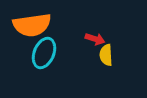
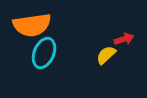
red arrow: moved 29 px right; rotated 36 degrees counterclockwise
yellow semicircle: rotated 50 degrees clockwise
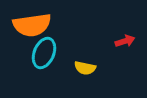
red arrow: moved 1 px right, 2 px down
yellow semicircle: moved 21 px left, 13 px down; rotated 125 degrees counterclockwise
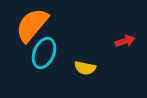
orange semicircle: rotated 138 degrees clockwise
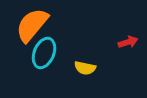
red arrow: moved 3 px right, 1 px down
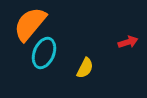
orange semicircle: moved 2 px left, 1 px up
yellow semicircle: rotated 75 degrees counterclockwise
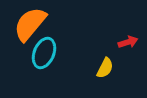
yellow semicircle: moved 20 px right
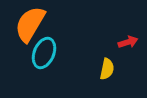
orange semicircle: rotated 9 degrees counterclockwise
yellow semicircle: moved 2 px right, 1 px down; rotated 15 degrees counterclockwise
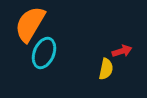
red arrow: moved 6 px left, 9 px down
yellow semicircle: moved 1 px left
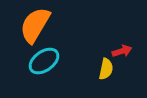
orange semicircle: moved 5 px right, 1 px down
cyan ellipse: moved 8 px down; rotated 32 degrees clockwise
